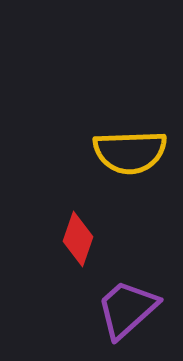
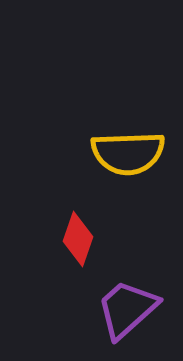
yellow semicircle: moved 2 px left, 1 px down
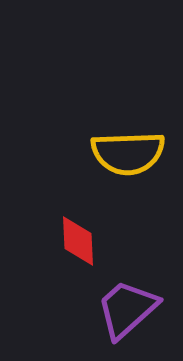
red diamond: moved 2 px down; rotated 22 degrees counterclockwise
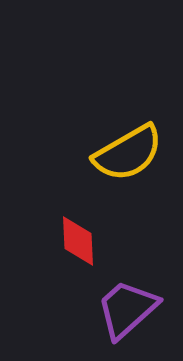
yellow semicircle: rotated 28 degrees counterclockwise
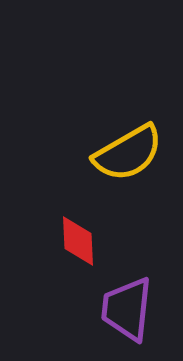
purple trapezoid: rotated 42 degrees counterclockwise
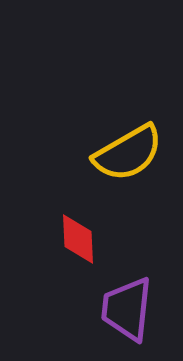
red diamond: moved 2 px up
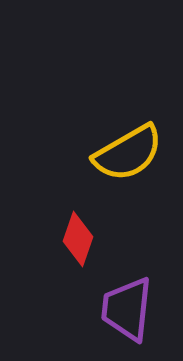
red diamond: rotated 22 degrees clockwise
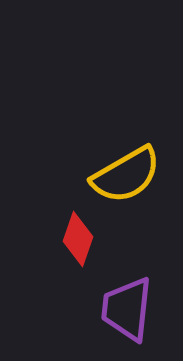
yellow semicircle: moved 2 px left, 22 px down
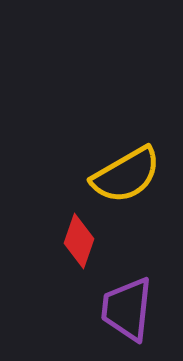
red diamond: moved 1 px right, 2 px down
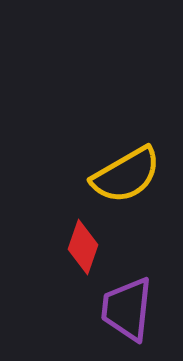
red diamond: moved 4 px right, 6 px down
